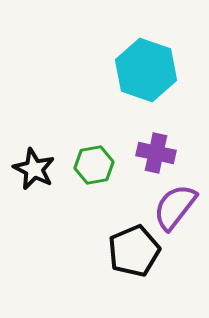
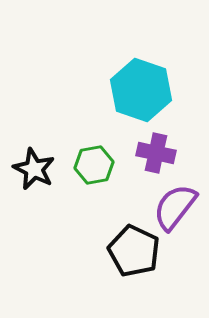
cyan hexagon: moved 5 px left, 20 px down
black pentagon: rotated 24 degrees counterclockwise
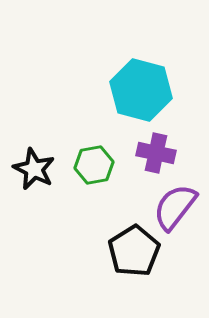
cyan hexagon: rotated 4 degrees counterclockwise
black pentagon: rotated 15 degrees clockwise
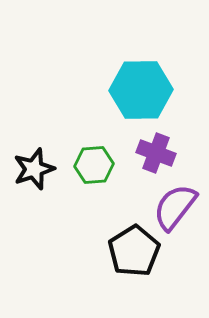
cyan hexagon: rotated 16 degrees counterclockwise
purple cross: rotated 9 degrees clockwise
green hexagon: rotated 6 degrees clockwise
black star: rotated 27 degrees clockwise
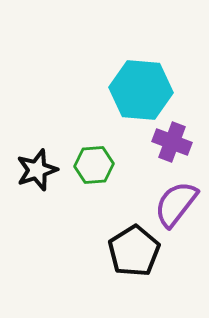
cyan hexagon: rotated 6 degrees clockwise
purple cross: moved 16 px right, 11 px up
black star: moved 3 px right, 1 px down
purple semicircle: moved 1 px right, 3 px up
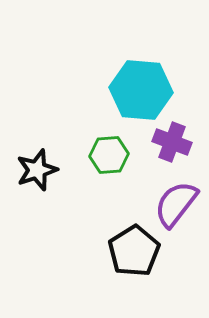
green hexagon: moved 15 px right, 10 px up
